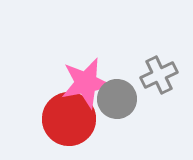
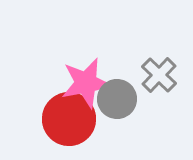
gray cross: rotated 21 degrees counterclockwise
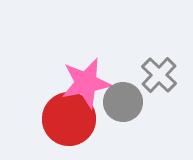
gray circle: moved 6 px right, 3 px down
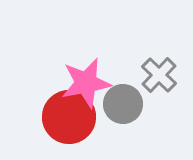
gray circle: moved 2 px down
red circle: moved 2 px up
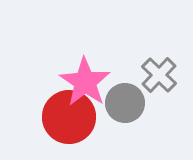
pink star: moved 1 px left, 1 px up; rotated 27 degrees counterclockwise
gray circle: moved 2 px right, 1 px up
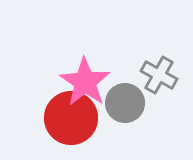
gray cross: rotated 15 degrees counterclockwise
red circle: moved 2 px right, 1 px down
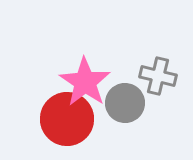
gray cross: moved 1 px left, 1 px down; rotated 15 degrees counterclockwise
red circle: moved 4 px left, 1 px down
